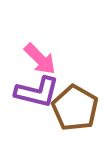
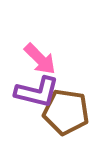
brown pentagon: moved 9 px left, 4 px down; rotated 21 degrees counterclockwise
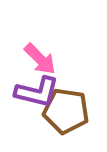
brown pentagon: moved 1 px up
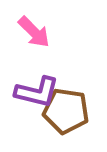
pink arrow: moved 6 px left, 27 px up
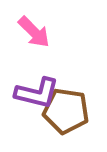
purple L-shape: moved 1 px down
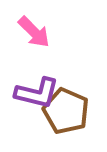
brown pentagon: rotated 15 degrees clockwise
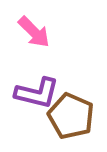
brown pentagon: moved 5 px right, 5 px down
